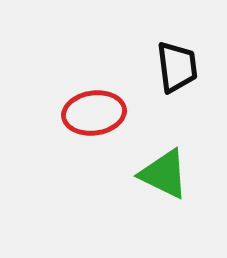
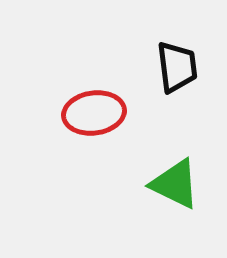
green triangle: moved 11 px right, 10 px down
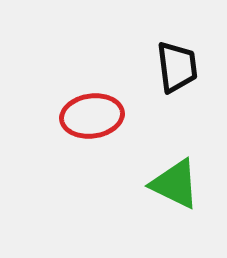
red ellipse: moved 2 px left, 3 px down
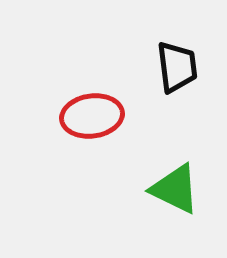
green triangle: moved 5 px down
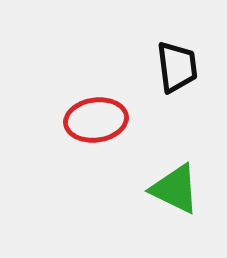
red ellipse: moved 4 px right, 4 px down
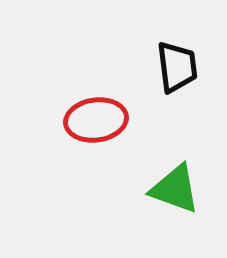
green triangle: rotated 6 degrees counterclockwise
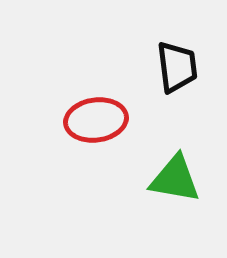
green triangle: moved 10 px up; rotated 10 degrees counterclockwise
